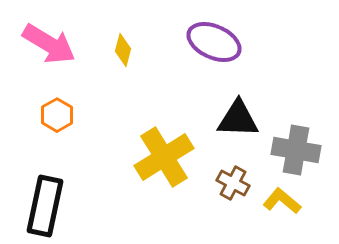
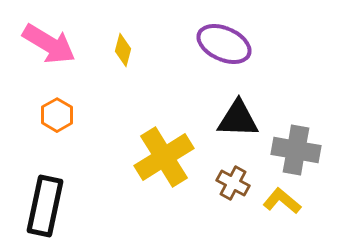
purple ellipse: moved 10 px right, 2 px down
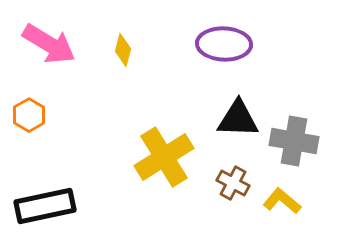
purple ellipse: rotated 22 degrees counterclockwise
orange hexagon: moved 28 px left
gray cross: moved 2 px left, 9 px up
black rectangle: rotated 66 degrees clockwise
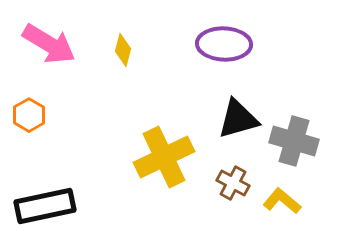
black triangle: rotated 18 degrees counterclockwise
gray cross: rotated 6 degrees clockwise
yellow cross: rotated 6 degrees clockwise
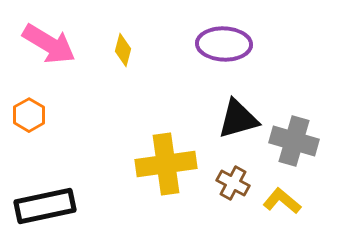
yellow cross: moved 2 px right, 7 px down; rotated 18 degrees clockwise
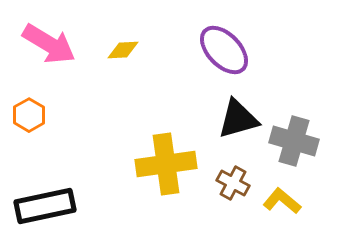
purple ellipse: moved 6 px down; rotated 44 degrees clockwise
yellow diamond: rotated 72 degrees clockwise
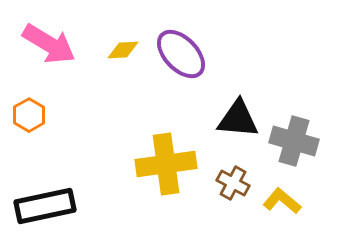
purple ellipse: moved 43 px left, 4 px down
black triangle: rotated 21 degrees clockwise
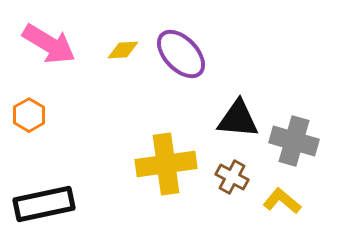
brown cross: moved 1 px left, 6 px up
black rectangle: moved 1 px left, 2 px up
